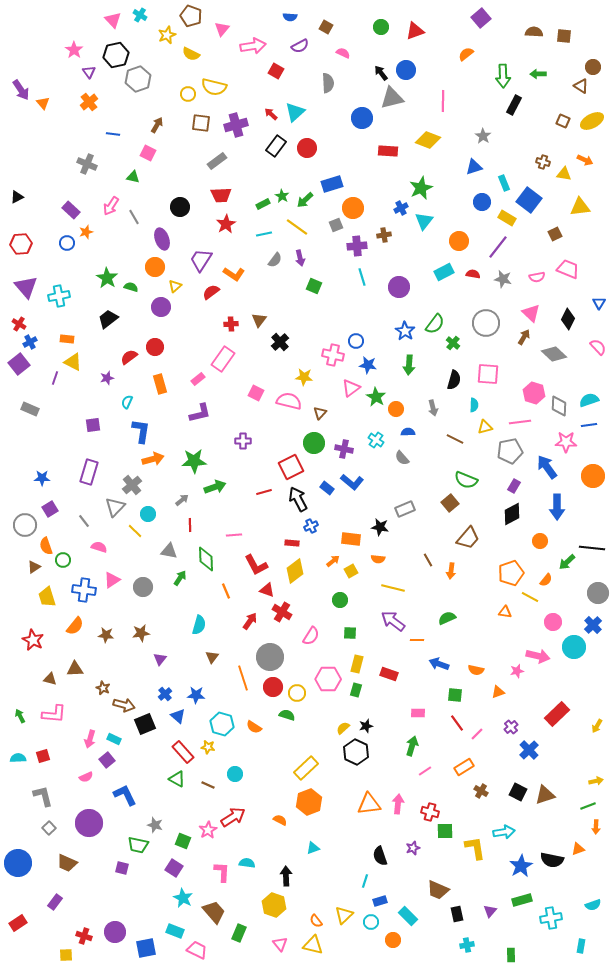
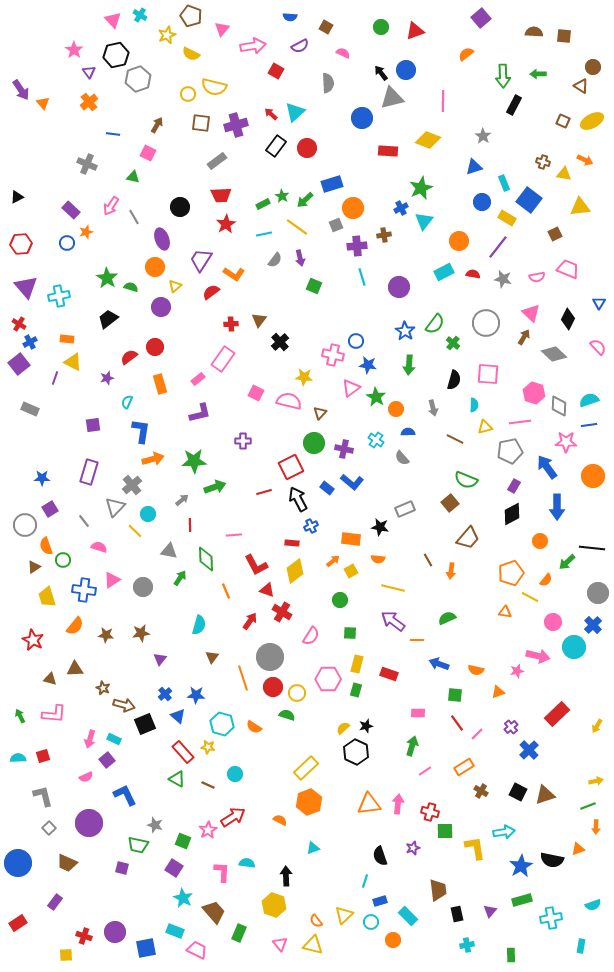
brown trapezoid at (438, 890): rotated 120 degrees counterclockwise
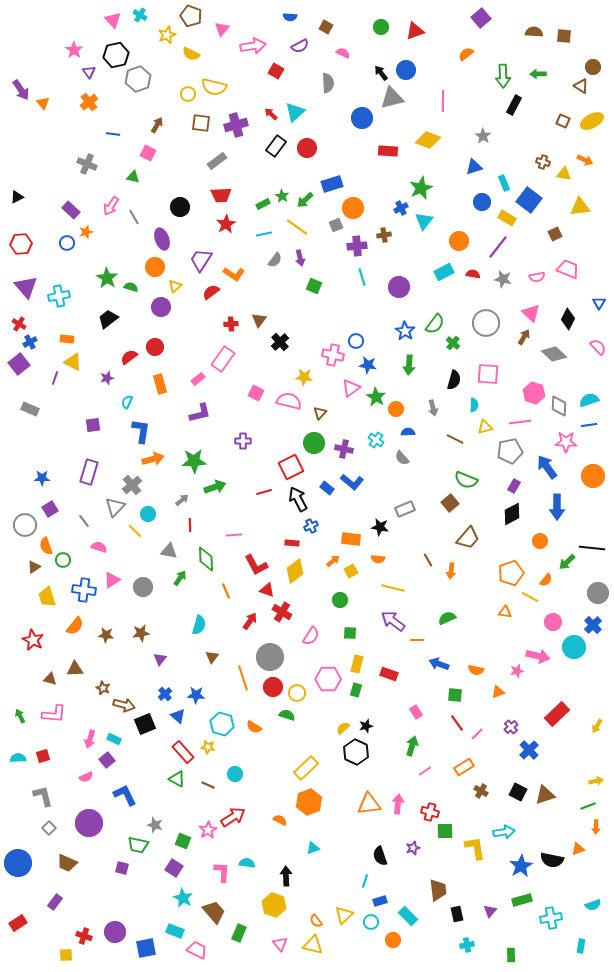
pink rectangle at (418, 713): moved 2 px left, 1 px up; rotated 56 degrees clockwise
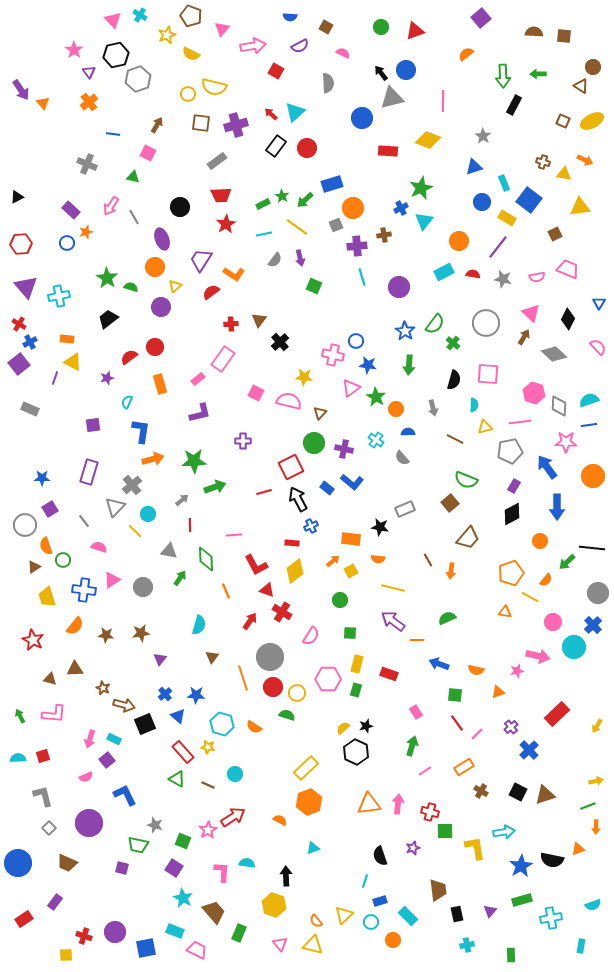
red rectangle at (18, 923): moved 6 px right, 4 px up
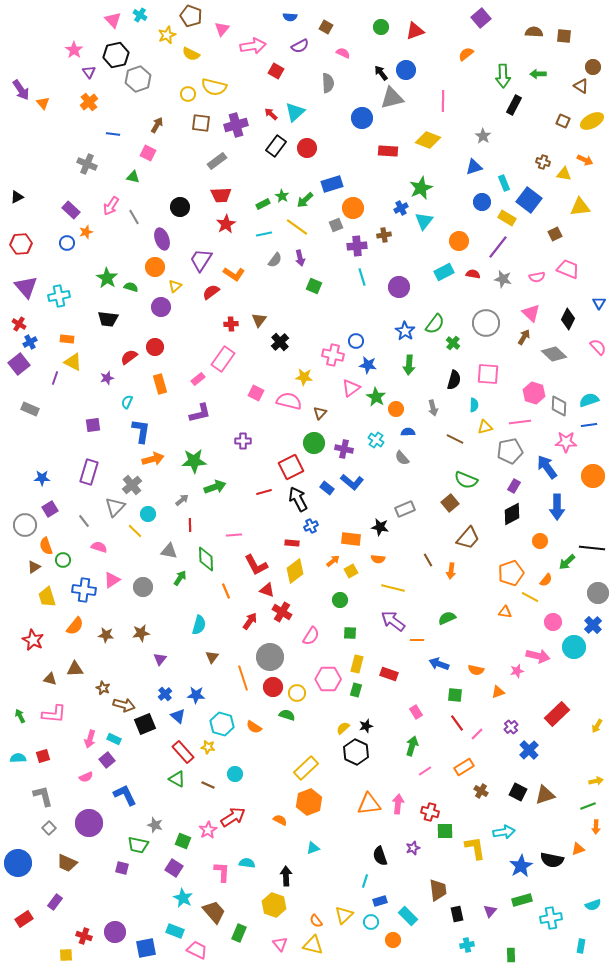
black trapezoid at (108, 319): rotated 135 degrees counterclockwise
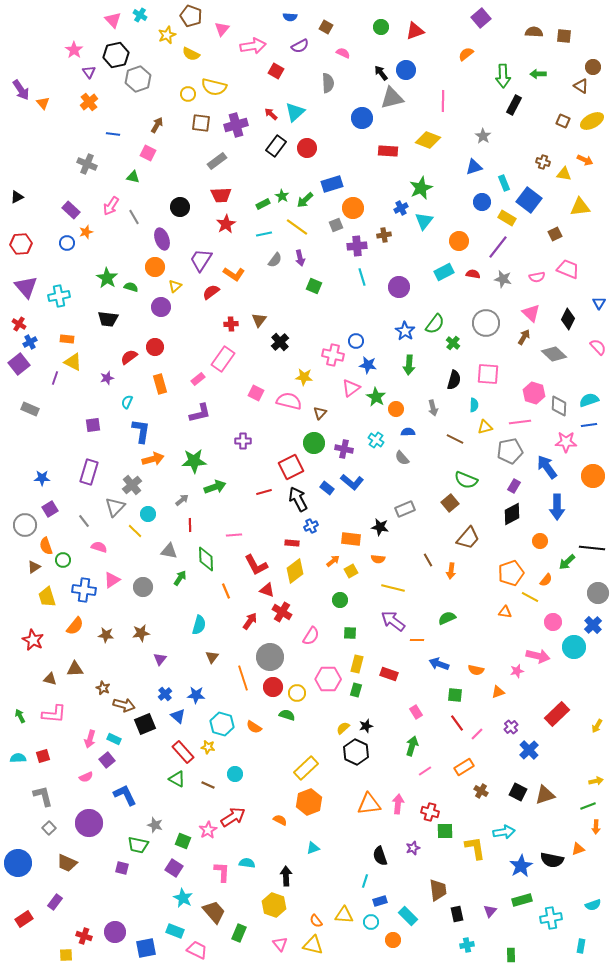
yellow triangle at (344, 915): rotated 48 degrees clockwise
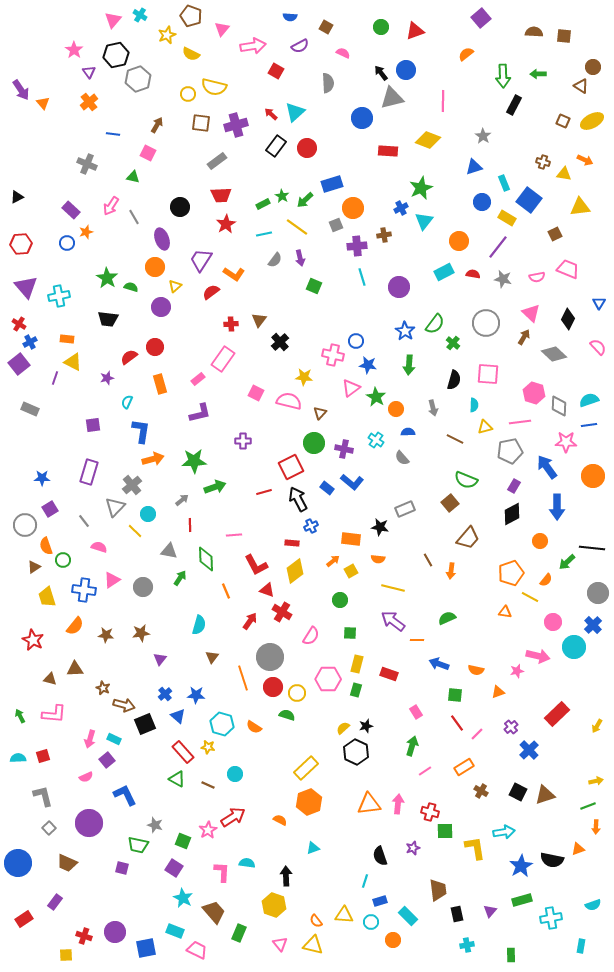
pink triangle at (113, 20): rotated 24 degrees clockwise
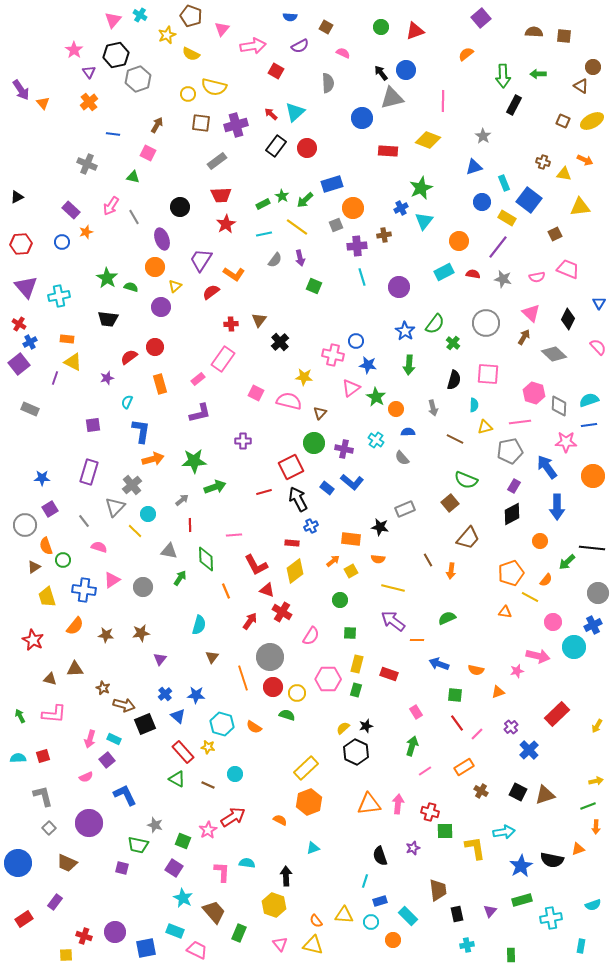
blue circle at (67, 243): moved 5 px left, 1 px up
blue cross at (593, 625): rotated 18 degrees clockwise
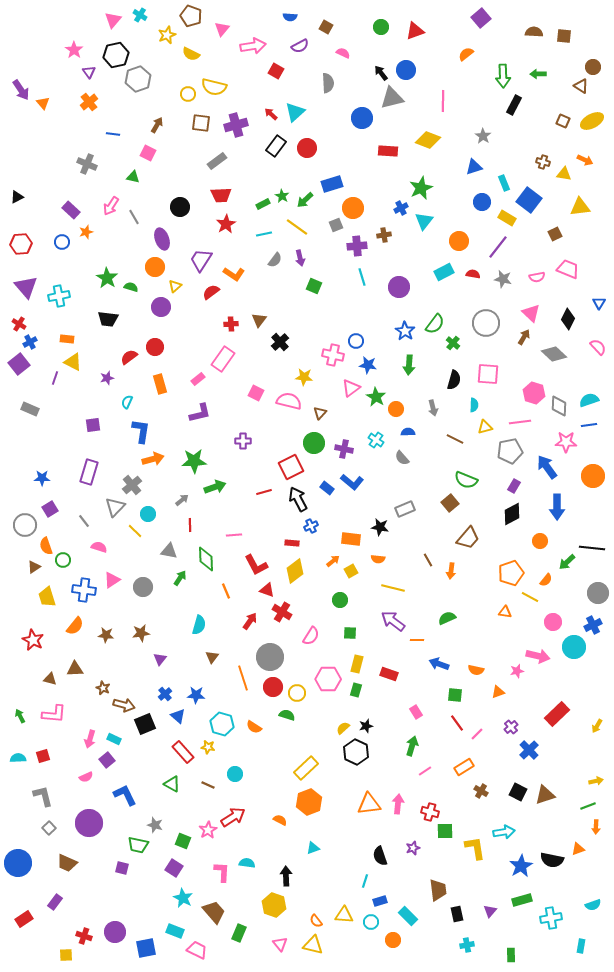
green triangle at (177, 779): moved 5 px left, 5 px down
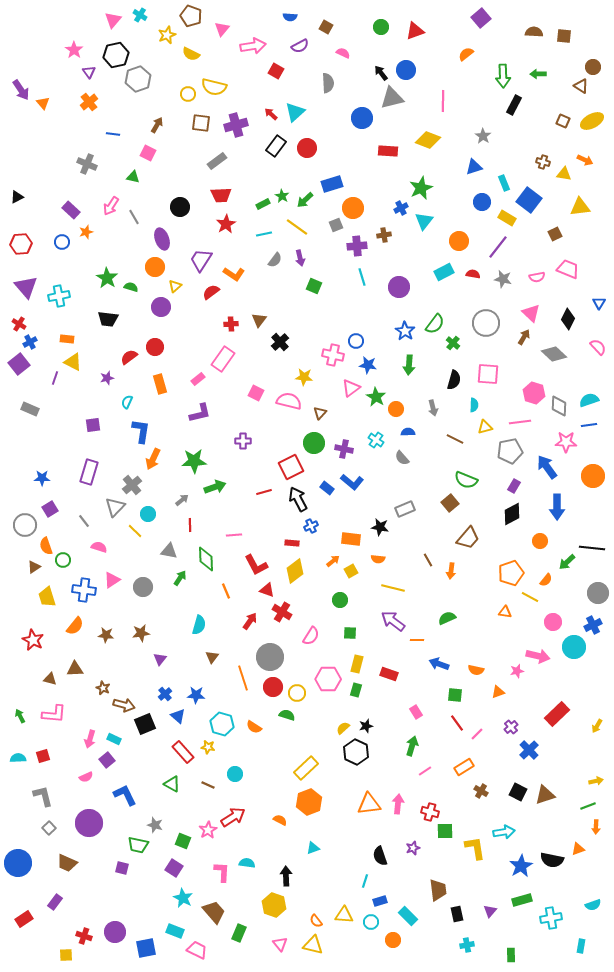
orange arrow at (153, 459): rotated 130 degrees clockwise
